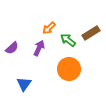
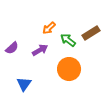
purple arrow: moved 1 px right, 2 px down; rotated 35 degrees clockwise
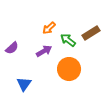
purple arrow: moved 4 px right, 1 px down
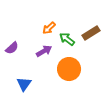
green arrow: moved 1 px left, 1 px up
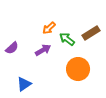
purple arrow: moved 1 px left, 1 px up
orange circle: moved 9 px right
blue triangle: rotated 21 degrees clockwise
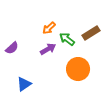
purple arrow: moved 5 px right, 1 px up
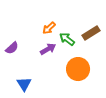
blue triangle: rotated 28 degrees counterclockwise
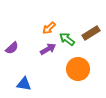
blue triangle: rotated 49 degrees counterclockwise
